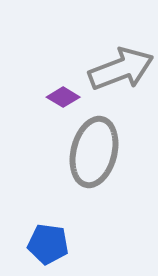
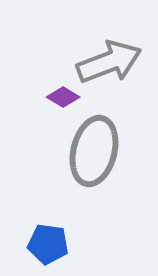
gray arrow: moved 12 px left, 7 px up
gray ellipse: moved 1 px up
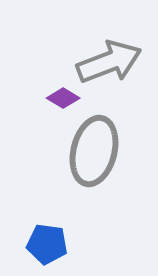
purple diamond: moved 1 px down
blue pentagon: moved 1 px left
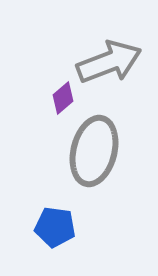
purple diamond: rotated 72 degrees counterclockwise
blue pentagon: moved 8 px right, 17 px up
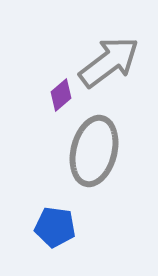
gray arrow: rotated 16 degrees counterclockwise
purple diamond: moved 2 px left, 3 px up
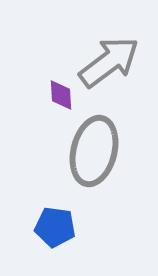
purple diamond: rotated 52 degrees counterclockwise
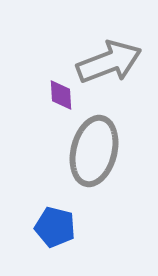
gray arrow: rotated 16 degrees clockwise
blue pentagon: rotated 6 degrees clockwise
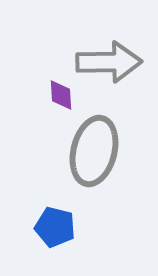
gray arrow: rotated 20 degrees clockwise
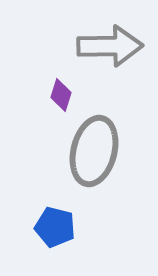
gray arrow: moved 1 px right, 16 px up
purple diamond: rotated 20 degrees clockwise
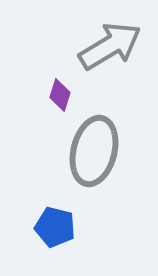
gray arrow: rotated 30 degrees counterclockwise
purple diamond: moved 1 px left
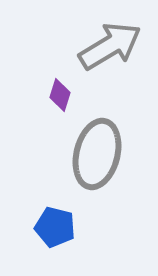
gray ellipse: moved 3 px right, 3 px down
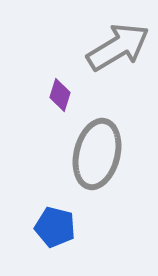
gray arrow: moved 8 px right, 1 px down
